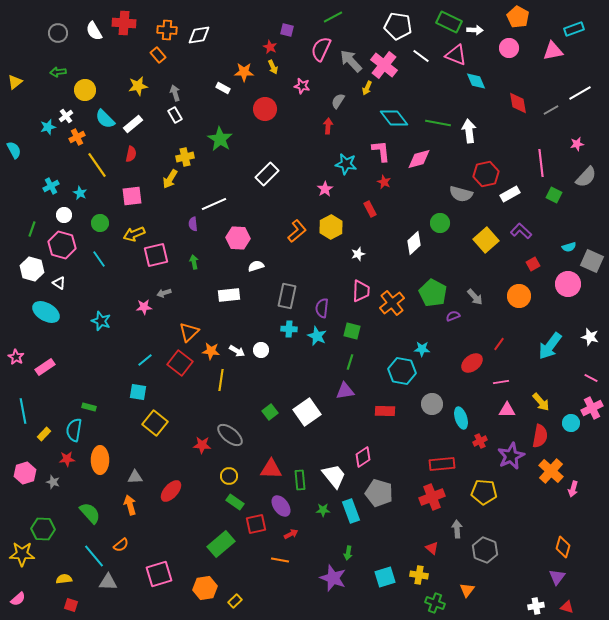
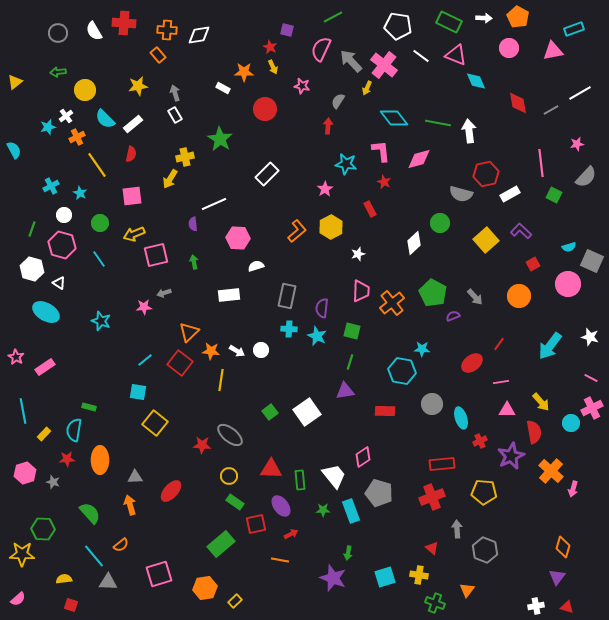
white arrow at (475, 30): moved 9 px right, 12 px up
red semicircle at (540, 436): moved 6 px left, 4 px up; rotated 20 degrees counterclockwise
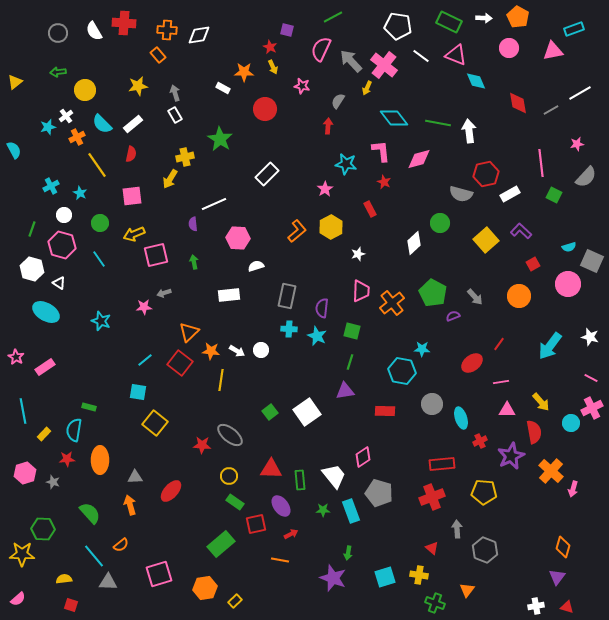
cyan semicircle at (105, 119): moved 3 px left, 5 px down
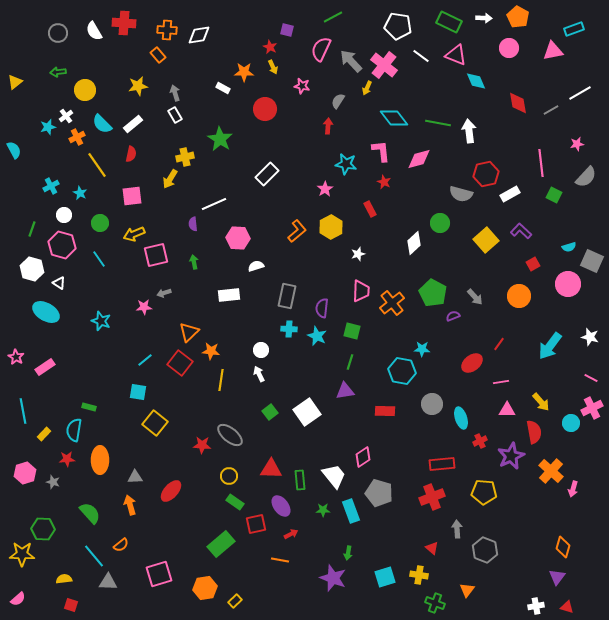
white arrow at (237, 351): moved 22 px right, 23 px down; rotated 147 degrees counterclockwise
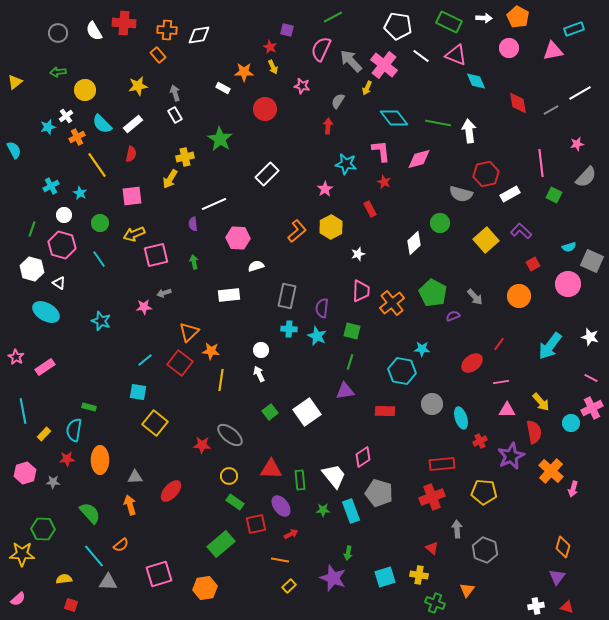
gray star at (53, 482): rotated 16 degrees counterclockwise
yellow rectangle at (235, 601): moved 54 px right, 15 px up
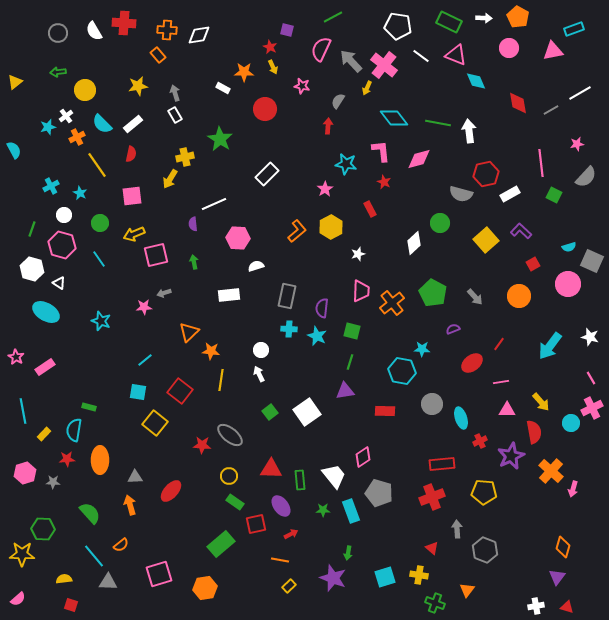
purple semicircle at (453, 316): moved 13 px down
red square at (180, 363): moved 28 px down
pink line at (591, 378): rotated 32 degrees clockwise
